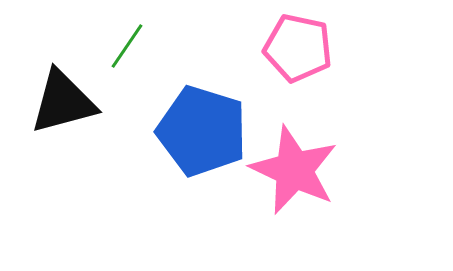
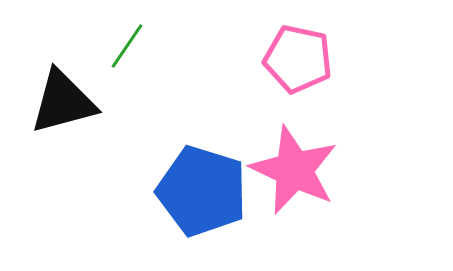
pink pentagon: moved 11 px down
blue pentagon: moved 60 px down
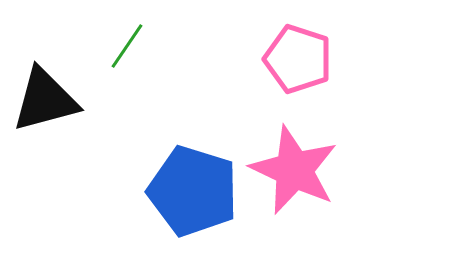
pink pentagon: rotated 6 degrees clockwise
black triangle: moved 18 px left, 2 px up
blue pentagon: moved 9 px left
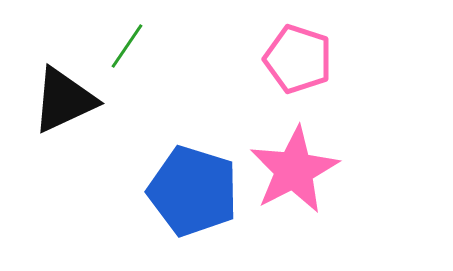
black triangle: moved 19 px right; rotated 10 degrees counterclockwise
pink star: rotated 20 degrees clockwise
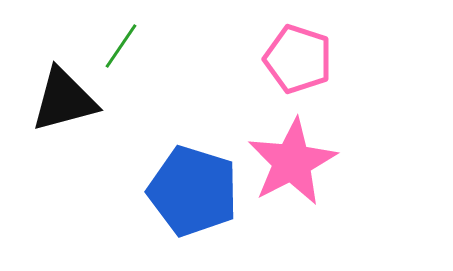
green line: moved 6 px left
black triangle: rotated 10 degrees clockwise
pink star: moved 2 px left, 8 px up
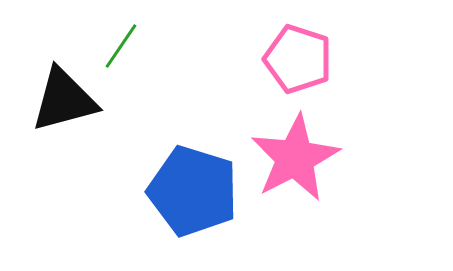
pink star: moved 3 px right, 4 px up
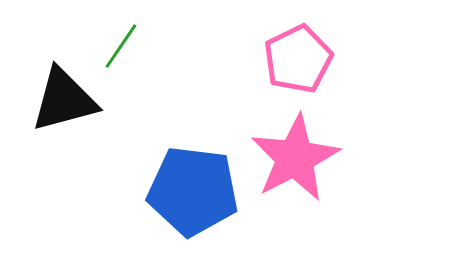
pink pentagon: rotated 28 degrees clockwise
blue pentagon: rotated 10 degrees counterclockwise
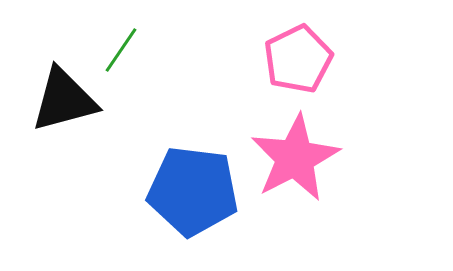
green line: moved 4 px down
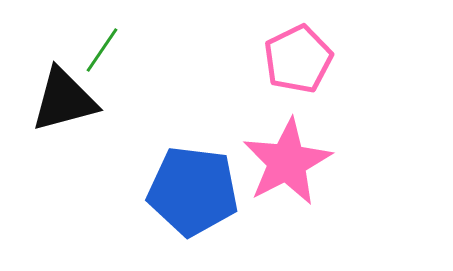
green line: moved 19 px left
pink star: moved 8 px left, 4 px down
